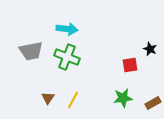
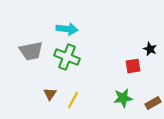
red square: moved 3 px right, 1 px down
brown triangle: moved 2 px right, 4 px up
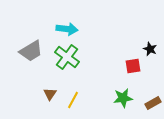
gray trapezoid: rotated 20 degrees counterclockwise
green cross: rotated 15 degrees clockwise
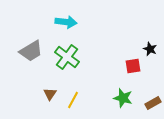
cyan arrow: moved 1 px left, 7 px up
green star: rotated 24 degrees clockwise
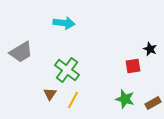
cyan arrow: moved 2 px left, 1 px down
gray trapezoid: moved 10 px left, 1 px down
green cross: moved 13 px down
green star: moved 2 px right, 1 px down
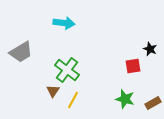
brown triangle: moved 3 px right, 3 px up
